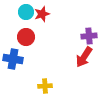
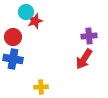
red star: moved 7 px left, 7 px down
red circle: moved 13 px left
red arrow: moved 2 px down
yellow cross: moved 4 px left, 1 px down
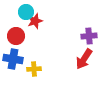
red circle: moved 3 px right, 1 px up
yellow cross: moved 7 px left, 18 px up
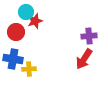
red circle: moved 4 px up
yellow cross: moved 5 px left
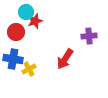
red arrow: moved 19 px left
yellow cross: rotated 24 degrees counterclockwise
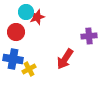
red star: moved 2 px right, 4 px up
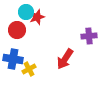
red circle: moved 1 px right, 2 px up
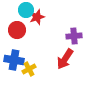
cyan circle: moved 2 px up
purple cross: moved 15 px left
blue cross: moved 1 px right, 1 px down
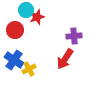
red circle: moved 2 px left
blue cross: rotated 24 degrees clockwise
